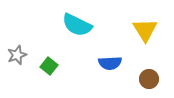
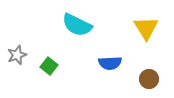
yellow triangle: moved 1 px right, 2 px up
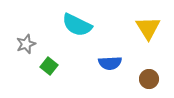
yellow triangle: moved 2 px right
gray star: moved 9 px right, 11 px up
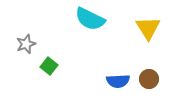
cyan semicircle: moved 13 px right, 6 px up
blue semicircle: moved 8 px right, 18 px down
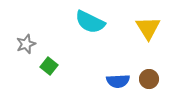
cyan semicircle: moved 3 px down
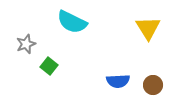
cyan semicircle: moved 18 px left
brown circle: moved 4 px right, 6 px down
